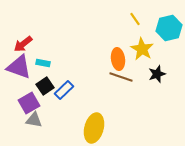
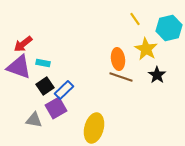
yellow star: moved 4 px right
black star: moved 1 px down; rotated 18 degrees counterclockwise
purple square: moved 27 px right, 5 px down
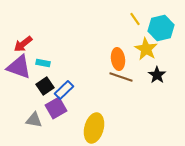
cyan hexagon: moved 8 px left
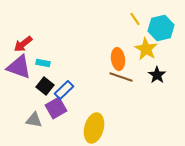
black square: rotated 18 degrees counterclockwise
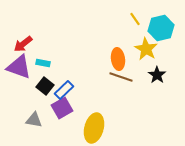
purple square: moved 6 px right
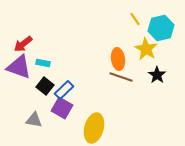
purple square: rotated 30 degrees counterclockwise
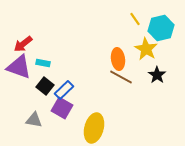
brown line: rotated 10 degrees clockwise
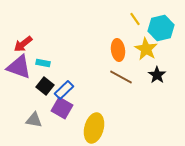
orange ellipse: moved 9 px up
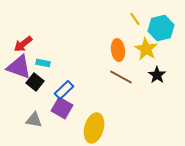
black square: moved 10 px left, 4 px up
